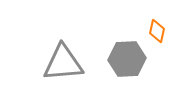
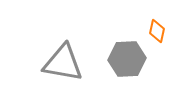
gray triangle: rotated 15 degrees clockwise
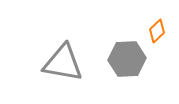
orange diamond: rotated 35 degrees clockwise
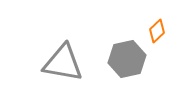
gray hexagon: rotated 9 degrees counterclockwise
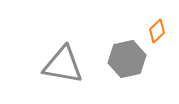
gray triangle: moved 2 px down
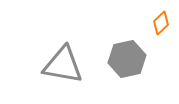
orange diamond: moved 4 px right, 8 px up
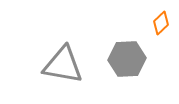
gray hexagon: rotated 9 degrees clockwise
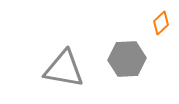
gray triangle: moved 1 px right, 4 px down
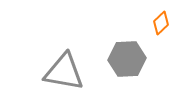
gray triangle: moved 3 px down
